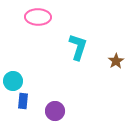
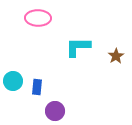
pink ellipse: moved 1 px down
cyan L-shape: rotated 108 degrees counterclockwise
brown star: moved 5 px up
blue rectangle: moved 14 px right, 14 px up
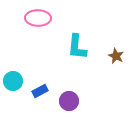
cyan L-shape: moved 1 px left; rotated 84 degrees counterclockwise
brown star: rotated 14 degrees counterclockwise
blue rectangle: moved 3 px right, 4 px down; rotated 56 degrees clockwise
purple circle: moved 14 px right, 10 px up
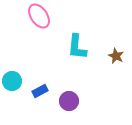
pink ellipse: moved 1 px right, 2 px up; rotated 55 degrees clockwise
cyan circle: moved 1 px left
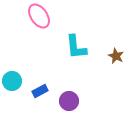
cyan L-shape: moved 1 px left; rotated 12 degrees counterclockwise
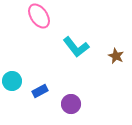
cyan L-shape: rotated 32 degrees counterclockwise
purple circle: moved 2 px right, 3 px down
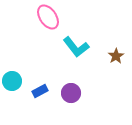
pink ellipse: moved 9 px right, 1 px down
brown star: rotated 14 degrees clockwise
purple circle: moved 11 px up
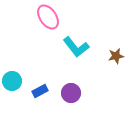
brown star: rotated 21 degrees clockwise
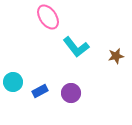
cyan circle: moved 1 px right, 1 px down
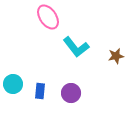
cyan circle: moved 2 px down
blue rectangle: rotated 56 degrees counterclockwise
